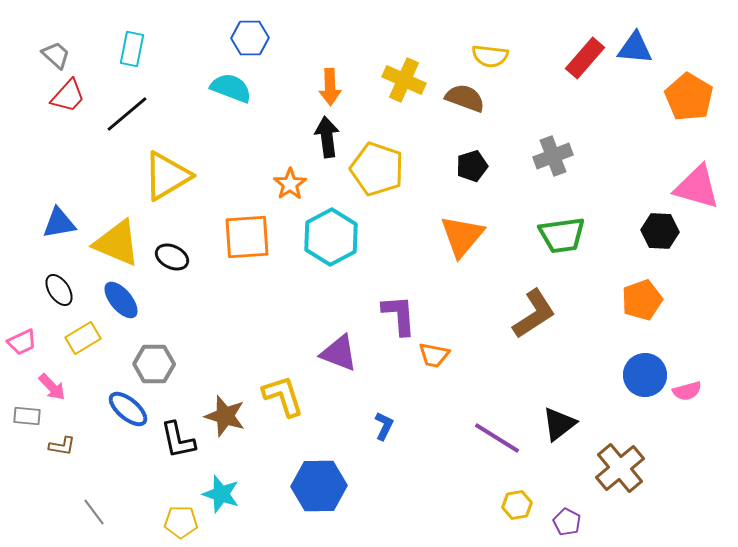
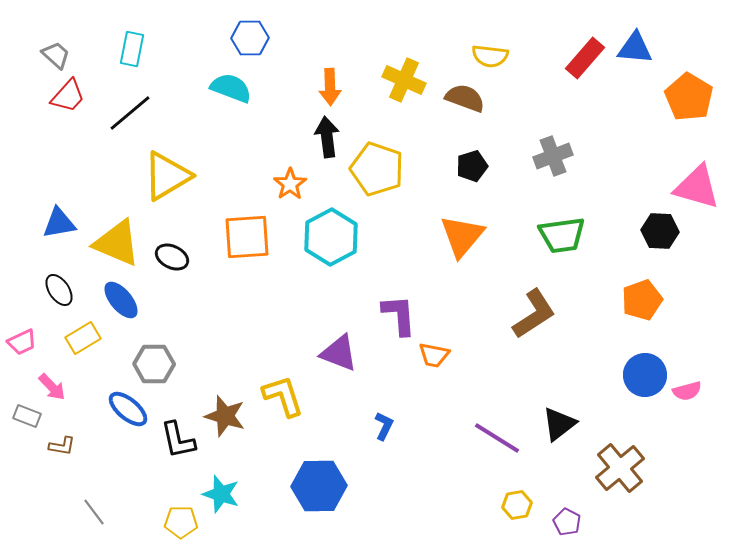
black line at (127, 114): moved 3 px right, 1 px up
gray rectangle at (27, 416): rotated 16 degrees clockwise
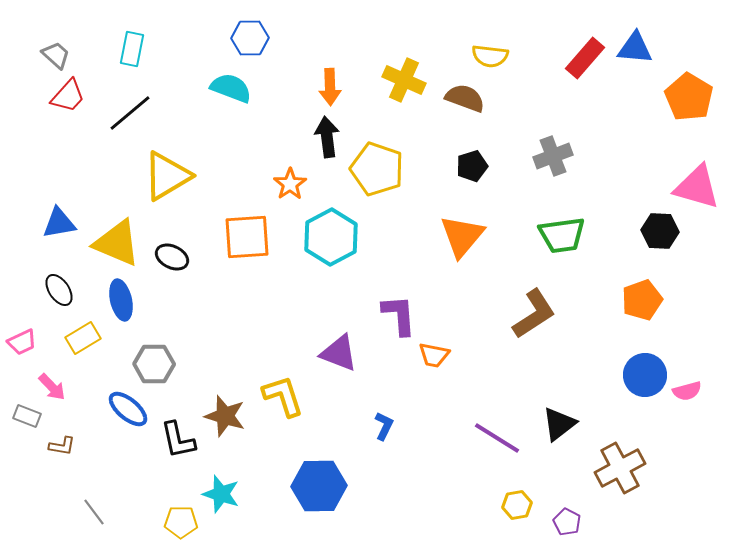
blue ellipse at (121, 300): rotated 27 degrees clockwise
brown cross at (620, 468): rotated 12 degrees clockwise
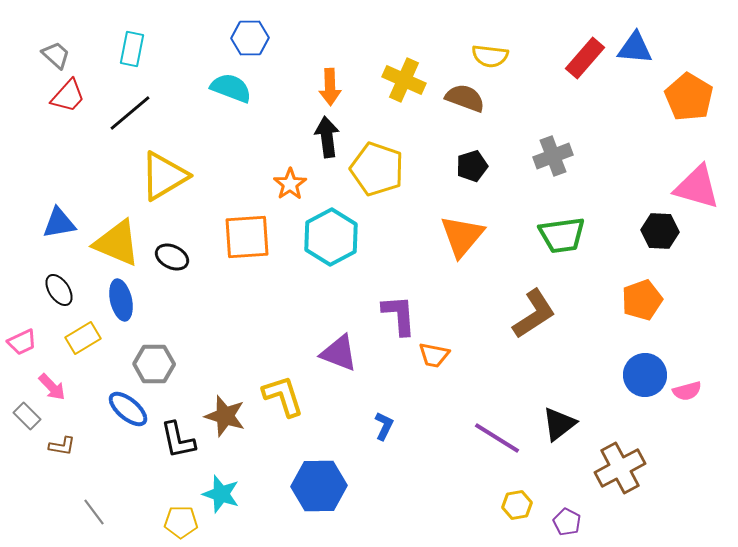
yellow triangle at (167, 176): moved 3 px left
gray rectangle at (27, 416): rotated 24 degrees clockwise
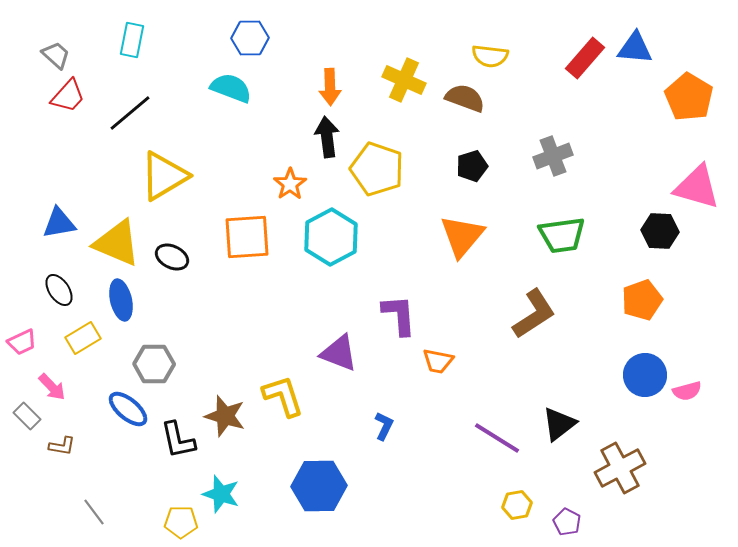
cyan rectangle at (132, 49): moved 9 px up
orange trapezoid at (434, 355): moved 4 px right, 6 px down
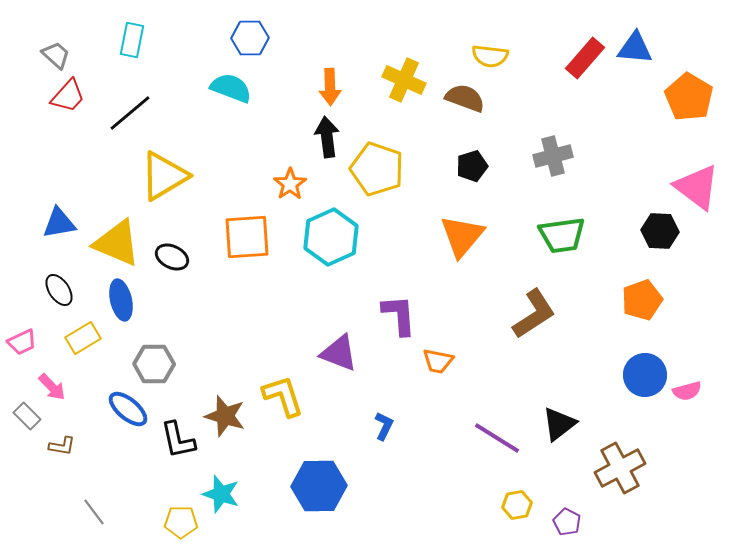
gray cross at (553, 156): rotated 6 degrees clockwise
pink triangle at (697, 187): rotated 21 degrees clockwise
cyan hexagon at (331, 237): rotated 4 degrees clockwise
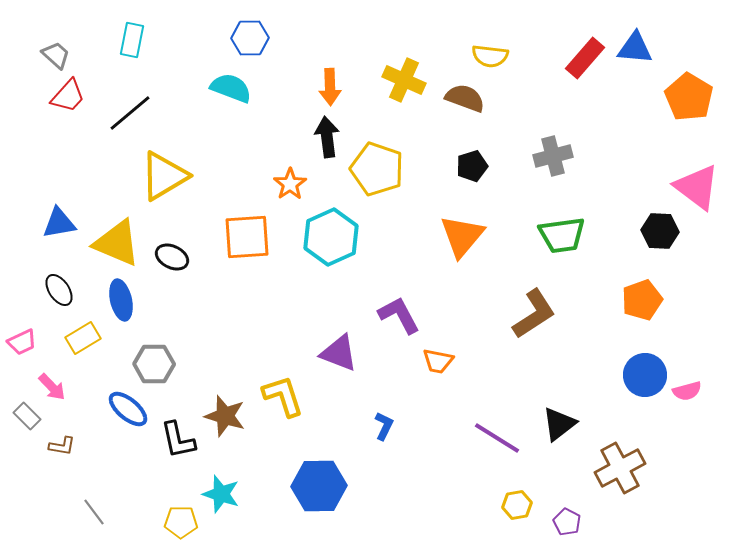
purple L-shape at (399, 315): rotated 24 degrees counterclockwise
